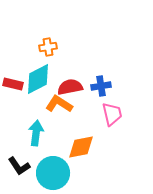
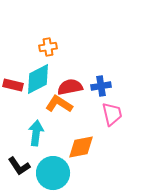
red rectangle: moved 1 px down
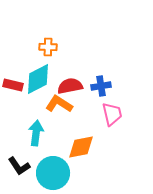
orange cross: rotated 12 degrees clockwise
red semicircle: moved 1 px up
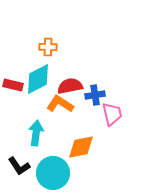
blue cross: moved 6 px left, 9 px down
orange L-shape: moved 1 px right
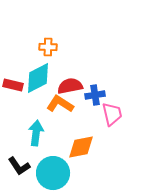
cyan diamond: moved 1 px up
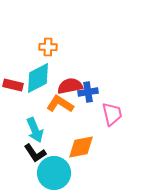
blue cross: moved 7 px left, 3 px up
cyan arrow: moved 1 px left, 3 px up; rotated 150 degrees clockwise
black L-shape: moved 16 px right, 13 px up
cyan circle: moved 1 px right
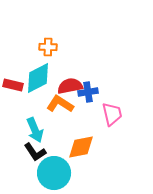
black L-shape: moved 1 px up
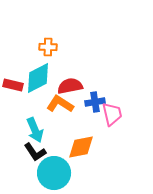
blue cross: moved 7 px right, 10 px down
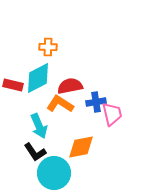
blue cross: moved 1 px right
cyan arrow: moved 4 px right, 4 px up
